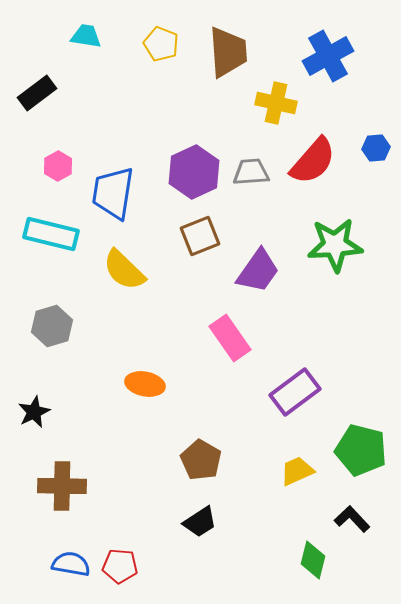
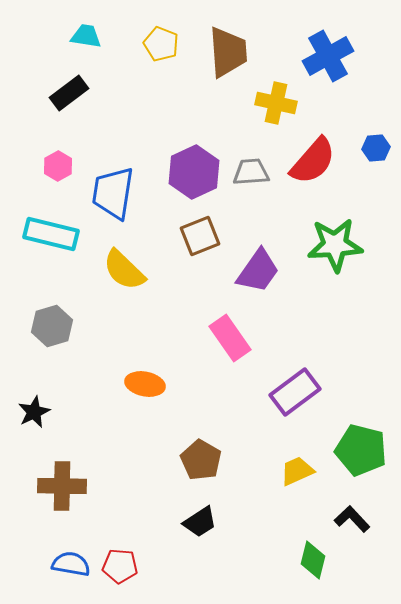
black rectangle: moved 32 px right
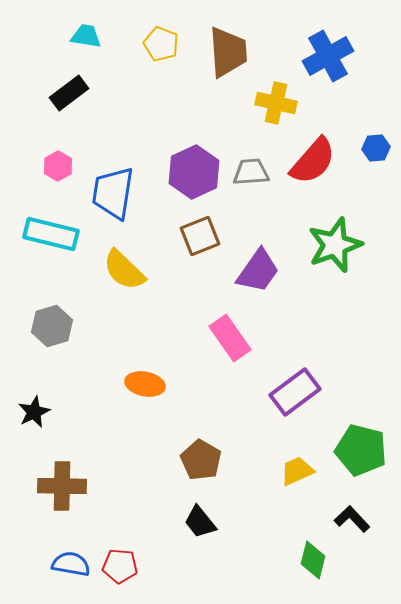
green star: rotated 16 degrees counterclockwise
black trapezoid: rotated 84 degrees clockwise
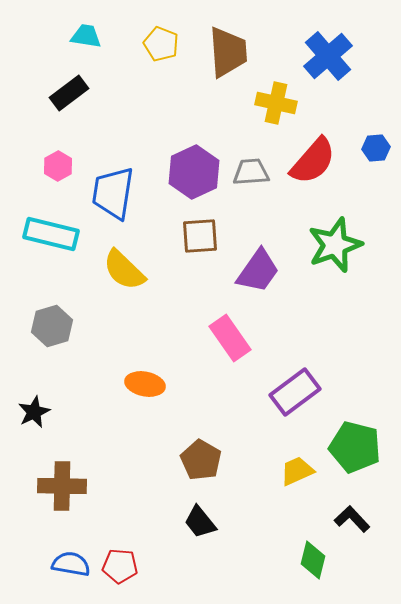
blue cross: rotated 12 degrees counterclockwise
brown square: rotated 18 degrees clockwise
green pentagon: moved 6 px left, 3 px up
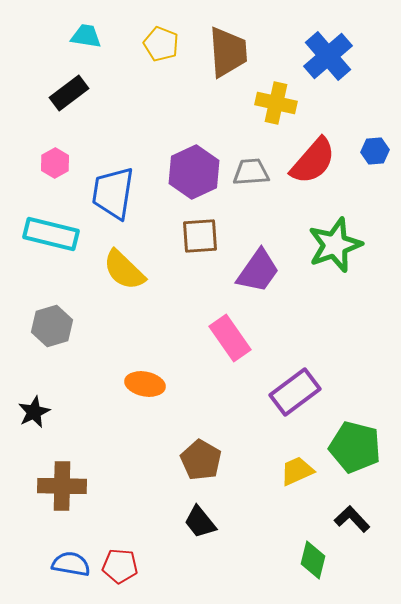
blue hexagon: moved 1 px left, 3 px down
pink hexagon: moved 3 px left, 3 px up
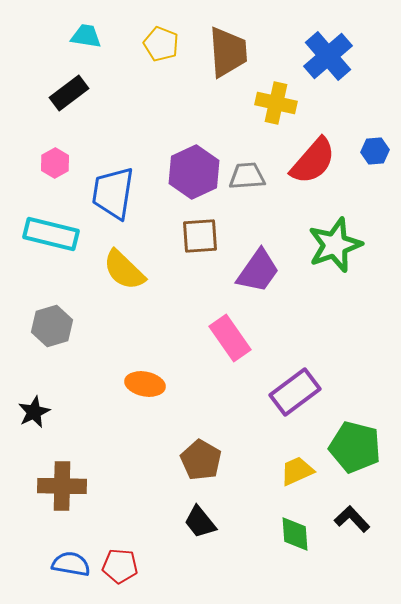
gray trapezoid: moved 4 px left, 4 px down
green diamond: moved 18 px left, 26 px up; rotated 18 degrees counterclockwise
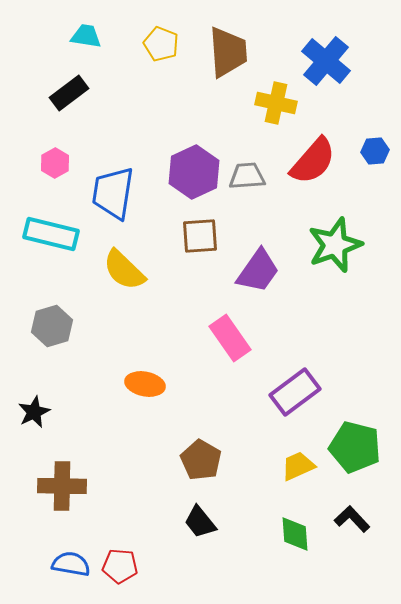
blue cross: moved 2 px left, 5 px down; rotated 9 degrees counterclockwise
yellow trapezoid: moved 1 px right, 5 px up
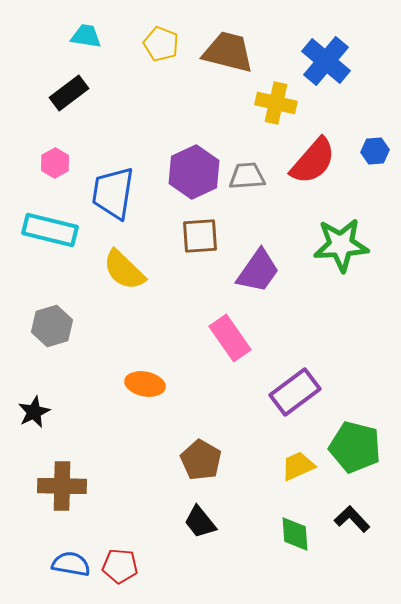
brown trapezoid: rotated 72 degrees counterclockwise
cyan rectangle: moved 1 px left, 4 px up
green star: moved 6 px right; rotated 16 degrees clockwise
